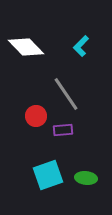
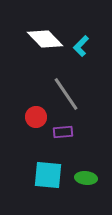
white diamond: moved 19 px right, 8 px up
red circle: moved 1 px down
purple rectangle: moved 2 px down
cyan square: rotated 24 degrees clockwise
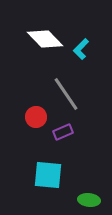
cyan L-shape: moved 3 px down
purple rectangle: rotated 18 degrees counterclockwise
green ellipse: moved 3 px right, 22 px down
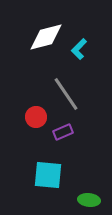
white diamond: moved 1 px right, 2 px up; rotated 60 degrees counterclockwise
cyan L-shape: moved 2 px left
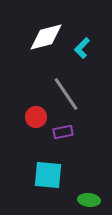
cyan L-shape: moved 3 px right, 1 px up
purple rectangle: rotated 12 degrees clockwise
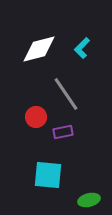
white diamond: moved 7 px left, 12 px down
green ellipse: rotated 20 degrees counterclockwise
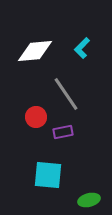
white diamond: moved 4 px left, 2 px down; rotated 9 degrees clockwise
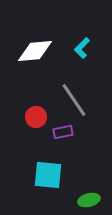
gray line: moved 8 px right, 6 px down
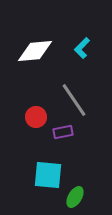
green ellipse: moved 14 px left, 3 px up; rotated 45 degrees counterclockwise
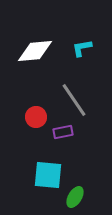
cyan L-shape: rotated 35 degrees clockwise
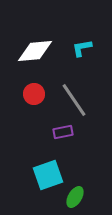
red circle: moved 2 px left, 23 px up
cyan square: rotated 24 degrees counterclockwise
